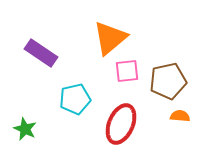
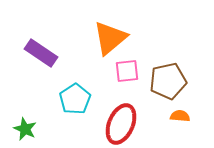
cyan pentagon: rotated 20 degrees counterclockwise
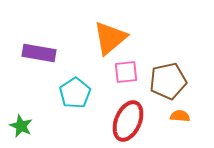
purple rectangle: moved 2 px left; rotated 24 degrees counterclockwise
pink square: moved 1 px left, 1 px down
cyan pentagon: moved 6 px up
red ellipse: moved 7 px right, 3 px up
green star: moved 4 px left, 3 px up
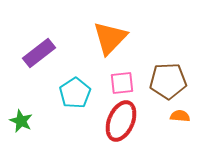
orange triangle: rotated 6 degrees counterclockwise
purple rectangle: rotated 48 degrees counterclockwise
pink square: moved 4 px left, 11 px down
brown pentagon: rotated 9 degrees clockwise
red ellipse: moved 7 px left
green star: moved 5 px up
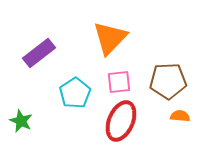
pink square: moved 3 px left, 1 px up
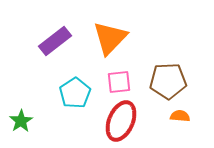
purple rectangle: moved 16 px right, 12 px up
green star: rotated 15 degrees clockwise
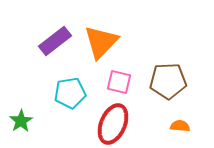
orange triangle: moved 9 px left, 4 px down
pink square: rotated 20 degrees clockwise
cyan pentagon: moved 5 px left; rotated 24 degrees clockwise
orange semicircle: moved 10 px down
red ellipse: moved 8 px left, 3 px down
